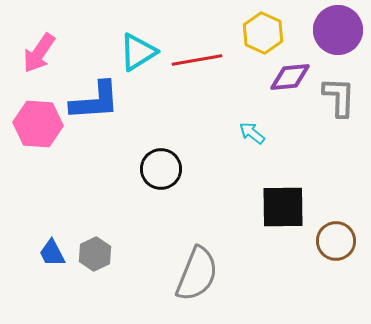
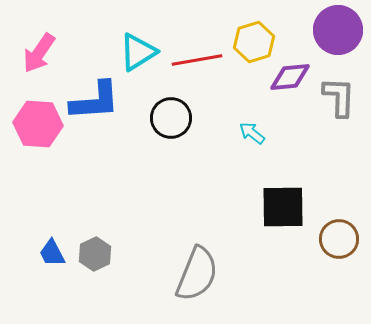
yellow hexagon: moved 9 px left, 9 px down; rotated 18 degrees clockwise
black circle: moved 10 px right, 51 px up
brown circle: moved 3 px right, 2 px up
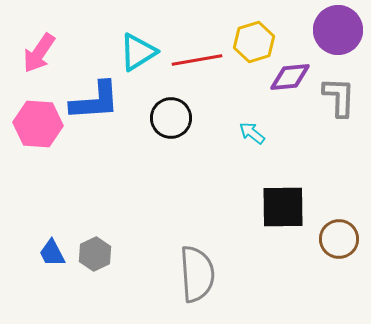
gray semicircle: rotated 26 degrees counterclockwise
